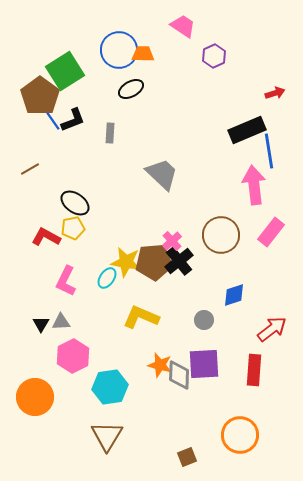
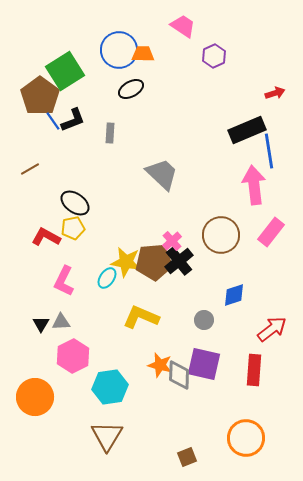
pink L-shape at (66, 281): moved 2 px left
purple square at (204, 364): rotated 16 degrees clockwise
orange circle at (240, 435): moved 6 px right, 3 px down
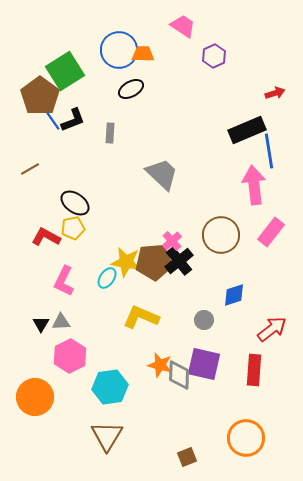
pink hexagon at (73, 356): moved 3 px left
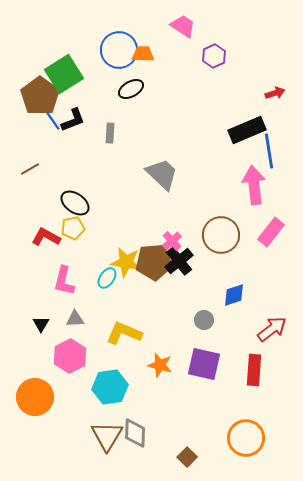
green square at (65, 71): moved 1 px left, 3 px down
pink L-shape at (64, 281): rotated 12 degrees counterclockwise
yellow L-shape at (141, 317): moved 17 px left, 16 px down
gray triangle at (61, 322): moved 14 px right, 3 px up
gray diamond at (179, 375): moved 44 px left, 58 px down
brown square at (187, 457): rotated 24 degrees counterclockwise
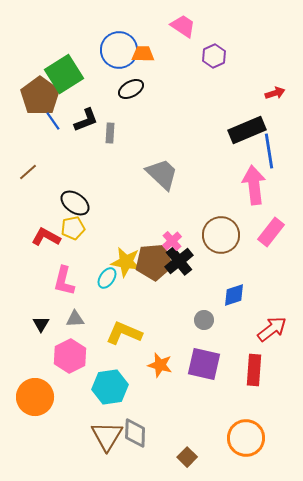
black L-shape at (73, 120): moved 13 px right
brown line at (30, 169): moved 2 px left, 3 px down; rotated 12 degrees counterclockwise
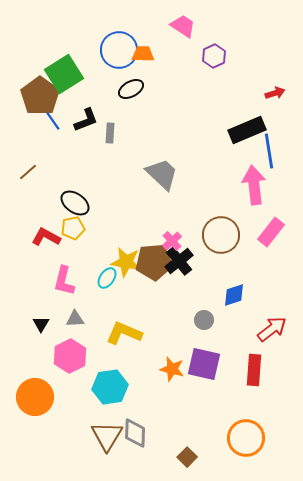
orange star at (160, 365): moved 12 px right, 4 px down
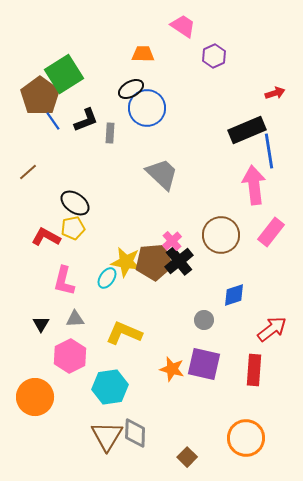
blue circle at (119, 50): moved 28 px right, 58 px down
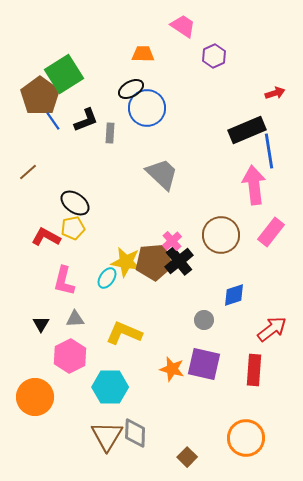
cyan hexagon at (110, 387): rotated 8 degrees clockwise
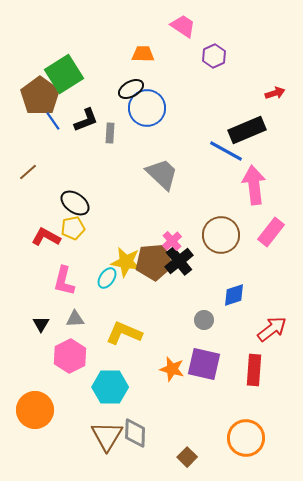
blue line at (269, 151): moved 43 px left; rotated 52 degrees counterclockwise
orange circle at (35, 397): moved 13 px down
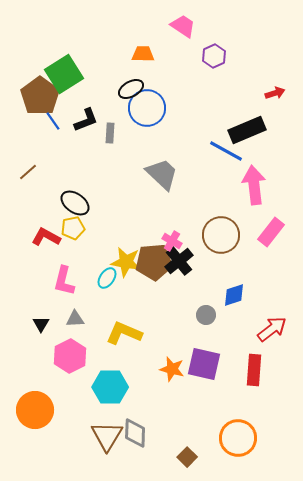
pink cross at (172, 241): rotated 18 degrees counterclockwise
gray circle at (204, 320): moved 2 px right, 5 px up
orange circle at (246, 438): moved 8 px left
